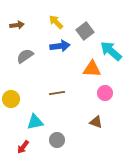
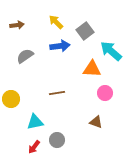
red arrow: moved 11 px right
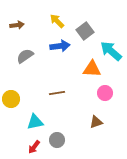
yellow arrow: moved 1 px right, 1 px up
brown triangle: rotated 40 degrees counterclockwise
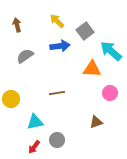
brown arrow: rotated 96 degrees counterclockwise
pink circle: moved 5 px right
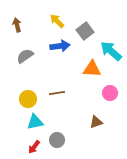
yellow circle: moved 17 px right
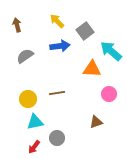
pink circle: moved 1 px left, 1 px down
gray circle: moved 2 px up
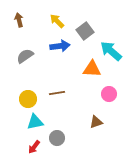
brown arrow: moved 2 px right, 5 px up
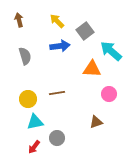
gray semicircle: rotated 108 degrees clockwise
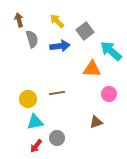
gray semicircle: moved 7 px right, 17 px up
red arrow: moved 2 px right, 1 px up
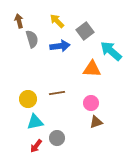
brown arrow: moved 1 px down
pink circle: moved 18 px left, 9 px down
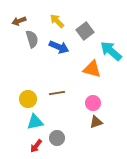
brown arrow: rotated 96 degrees counterclockwise
blue arrow: moved 1 px left, 1 px down; rotated 30 degrees clockwise
orange triangle: rotated 12 degrees clockwise
pink circle: moved 2 px right
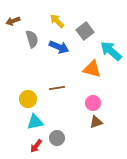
brown arrow: moved 6 px left
brown line: moved 5 px up
